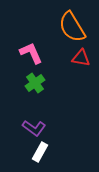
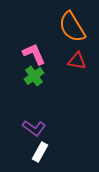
pink L-shape: moved 3 px right, 1 px down
red triangle: moved 4 px left, 3 px down
green cross: moved 1 px left, 7 px up
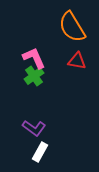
pink L-shape: moved 4 px down
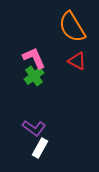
red triangle: rotated 18 degrees clockwise
white rectangle: moved 4 px up
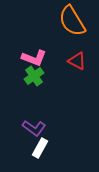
orange semicircle: moved 6 px up
pink L-shape: rotated 135 degrees clockwise
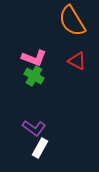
green cross: rotated 24 degrees counterclockwise
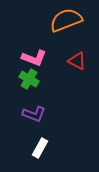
orange semicircle: moved 6 px left, 1 px up; rotated 100 degrees clockwise
green cross: moved 5 px left, 3 px down
purple L-shape: moved 14 px up; rotated 15 degrees counterclockwise
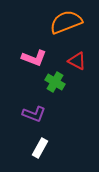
orange semicircle: moved 2 px down
green cross: moved 26 px right, 3 px down
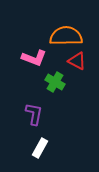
orange semicircle: moved 14 px down; rotated 20 degrees clockwise
purple L-shape: rotated 100 degrees counterclockwise
